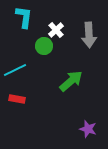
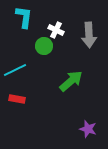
white cross: rotated 21 degrees counterclockwise
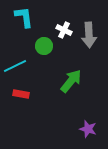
cyan L-shape: rotated 15 degrees counterclockwise
white cross: moved 8 px right
cyan line: moved 4 px up
green arrow: rotated 10 degrees counterclockwise
red rectangle: moved 4 px right, 5 px up
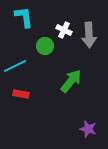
green circle: moved 1 px right
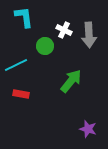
cyan line: moved 1 px right, 1 px up
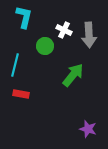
cyan L-shape: rotated 20 degrees clockwise
cyan line: moved 1 px left; rotated 50 degrees counterclockwise
green arrow: moved 2 px right, 6 px up
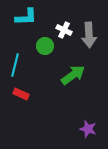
cyan L-shape: moved 2 px right; rotated 75 degrees clockwise
green arrow: rotated 15 degrees clockwise
red rectangle: rotated 14 degrees clockwise
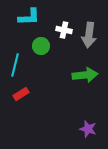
cyan L-shape: moved 3 px right
white cross: rotated 14 degrees counterclockwise
gray arrow: rotated 10 degrees clockwise
green circle: moved 4 px left
green arrow: moved 12 px right; rotated 30 degrees clockwise
red rectangle: rotated 56 degrees counterclockwise
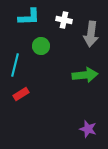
white cross: moved 10 px up
gray arrow: moved 2 px right, 1 px up
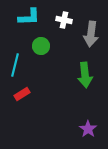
green arrow: rotated 90 degrees clockwise
red rectangle: moved 1 px right
purple star: rotated 18 degrees clockwise
